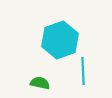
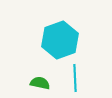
cyan line: moved 8 px left, 7 px down
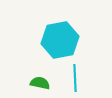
cyan hexagon: rotated 9 degrees clockwise
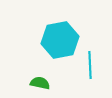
cyan line: moved 15 px right, 13 px up
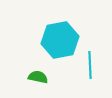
green semicircle: moved 2 px left, 6 px up
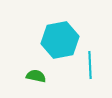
green semicircle: moved 2 px left, 1 px up
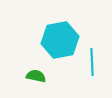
cyan line: moved 2 px right, 3 px up
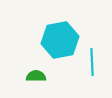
green semicircle: rotated 12 degrees counterclockwise
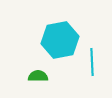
green semicircle: moved 2 px right
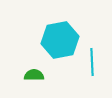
green semicircle: moved 4 px left, 1 px up
